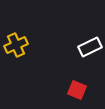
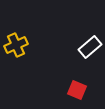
white rectangle: rotated 15 degrees counterclockwise
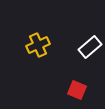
yellow cross: moved 22 px right
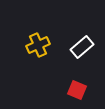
white rectangle: moved 8 px left
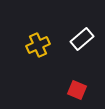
white rectangle: moved 8 px up
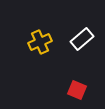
yellow cross: moved 2 px right, 3 px up
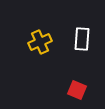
white rectangle: rotated 45 degrees counterclockwise
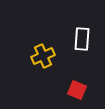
yellow cross: moved 3 px right, 14 px down
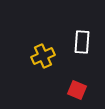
white rectangle: moved 3 px down
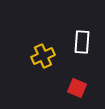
red square: moved 2 px up
